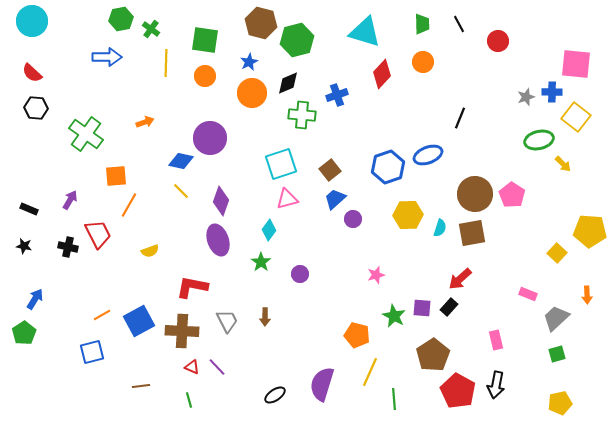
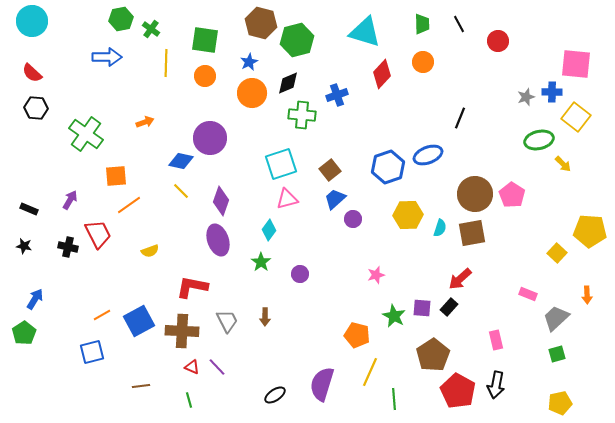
orange line at (129, 205): rotated 25 degrees clockwise
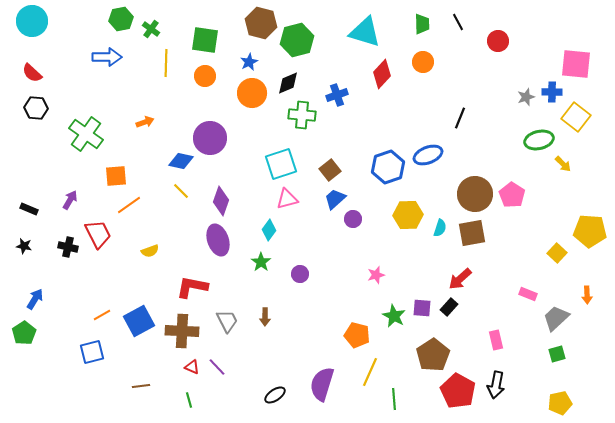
black line at (459, 24): moved 1 px left, 2 px up
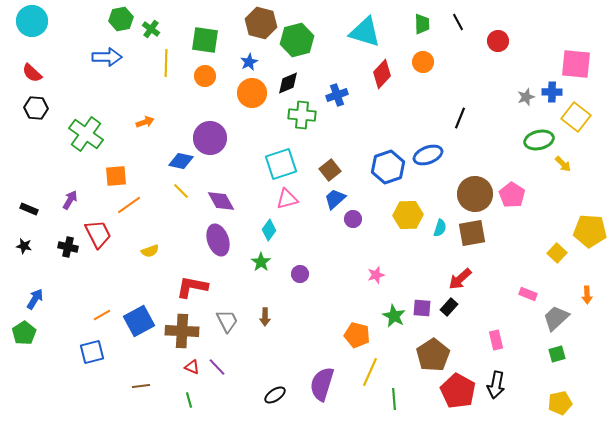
purple diamond at (221, 201): rotated 48 degrees counterclockwise
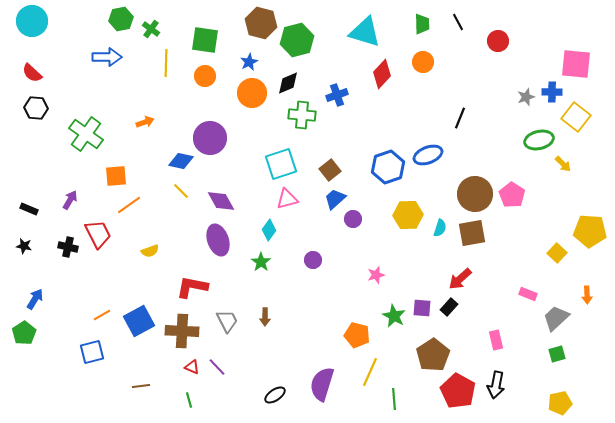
purple circle at (300, 274): moved 13 px right, 14 px up
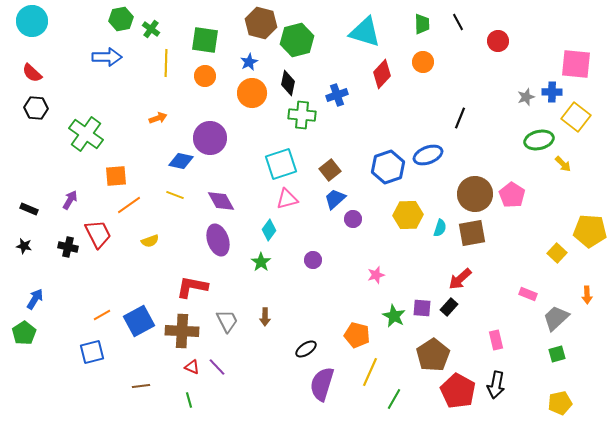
black diamond at (288, 83): rotated 55 degrees counterclockwise
orange arrow at (145, 122): moved 13 px right, 4 px up
yellow line at (181, 191): moved 6 px left, 4 px down; rotated 24 degrees counterclockwise
yellow semicircle at (150, 251): moved 10 px up
black ellipse at (275, 395): moved 31 px right, 46 px up
green line at (394, 399): rotated 35 degrees clockwise
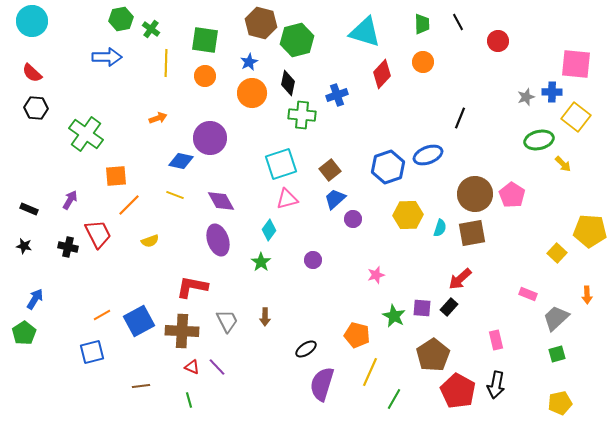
orange line at (129, 205): rotated 10 degrees counterclockwise
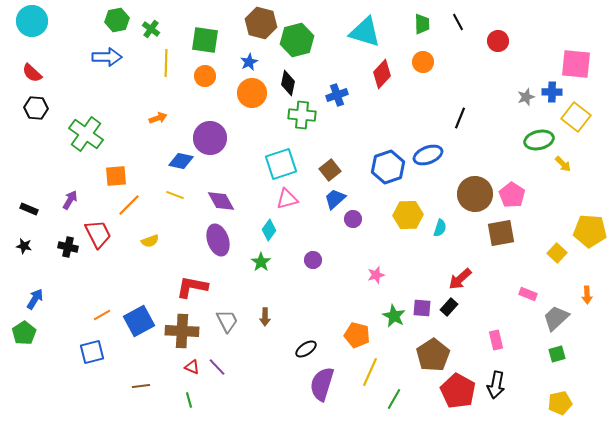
green hexagon at (121, 19): moved 4 px left, 1 px down
brown square at (472, 233): moved 29 px right
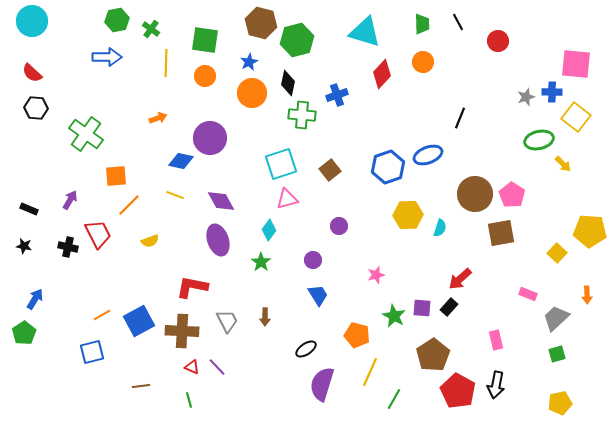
blue trapezoid at (335, 199): moved 17 px left, 96 px down; rotated 100 degrees clockwise
purple circle at (353, 219): moved 14 px left, 7 px down
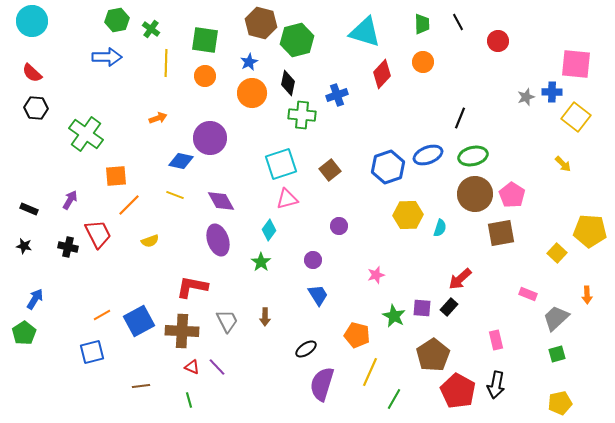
green ellipse at (539, 140): moved 66 px left, 16 px down
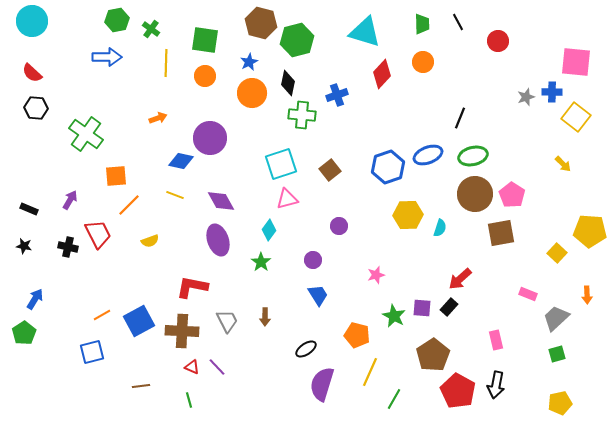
pink square at (576, 64): moved 2 px up
